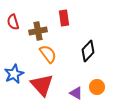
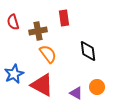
black diamond: rotated 50 degrees counterclockwise
red triangle: rotated 20 degrees counterclockwise
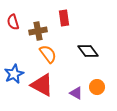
black diamond: rotated 30 degrees counterclockwise
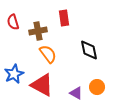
black diamond: moved 1 px right, 1 px up; rotated 25 degrees clockwise
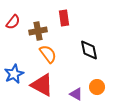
red semicircle: rotated 126 degrees counterclockwise
purple triangle: moved 1 px down
